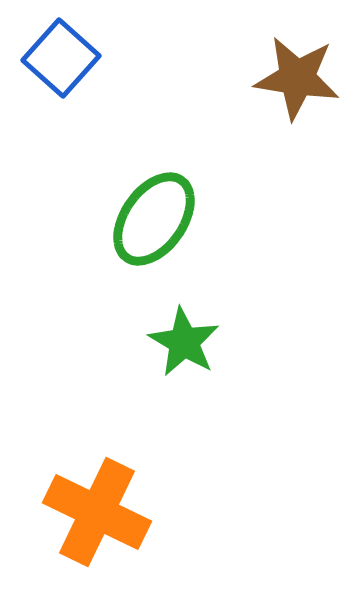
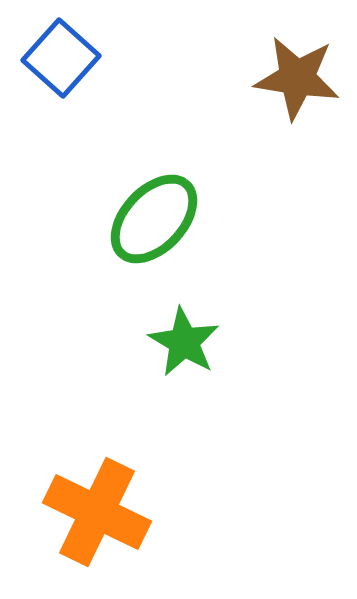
green ellipse: rotated 8 degrees clockwise
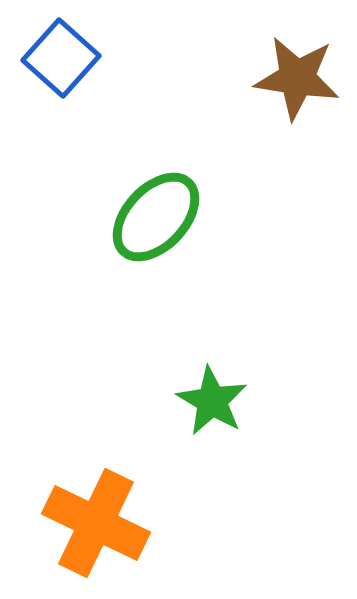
green ellipse: moved 2 px right, 2 px up
green star: moved 28 px right, 59 px down
orange cross: moved 1 px left, 11 px down
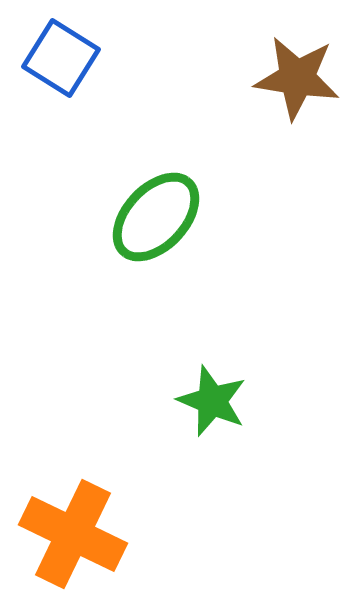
blue square: rotated 10 degrees counterclockwise
green star: rotated 8 degrees counterclockwise
orange cross: moved 23 px left, 11 px down
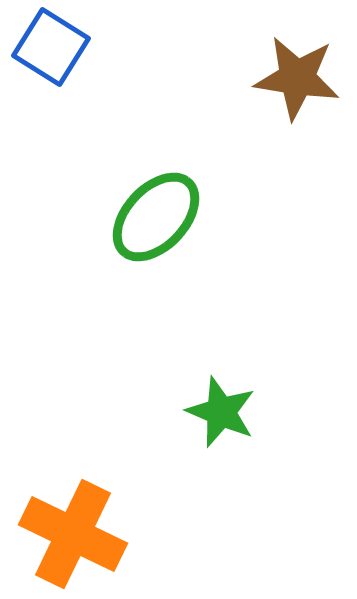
blue square: moved 10 px left, 11 px up
green star: moved 9 px right, 11 px down
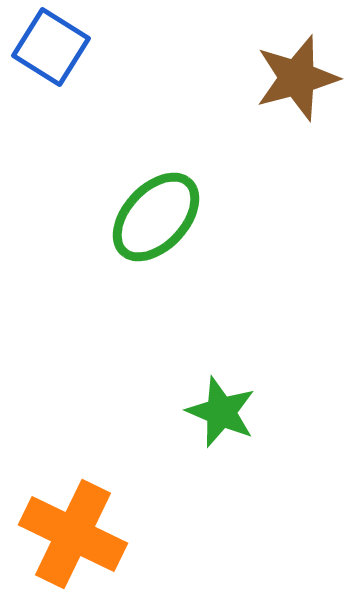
brown star: rotated 24 degrees counterclockwise
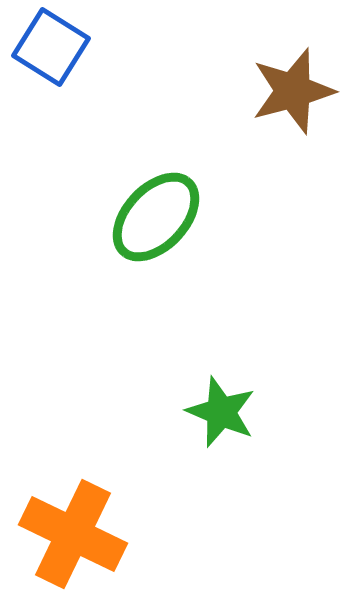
brown star: moved 4 px left, 13 px down
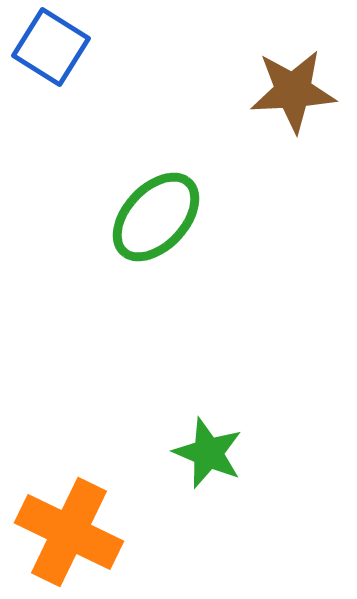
brown star: rotated 12 degrees clockwise
green star: moved 13 px left, 41 px down
orange cross: moved 4 px left, 2 px up
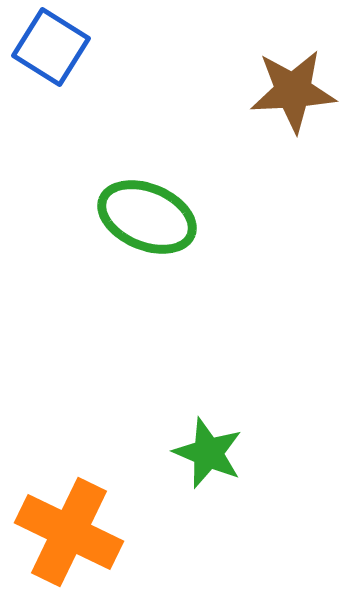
green ellipse: moved 9 px left; rotated 70 degrees clockwise
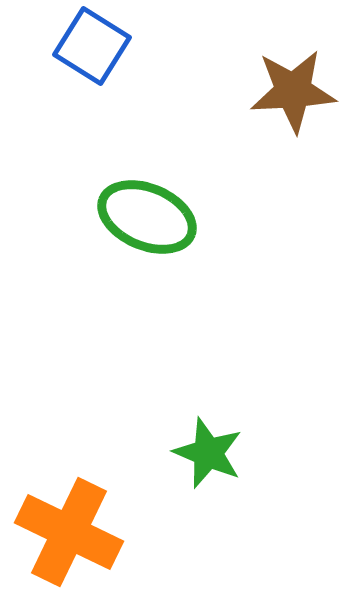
blue square: moved 41 px right, 1 px up
